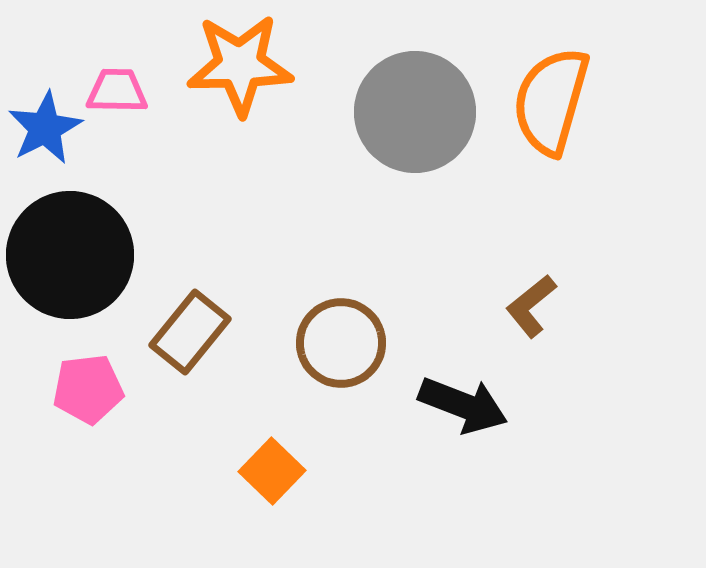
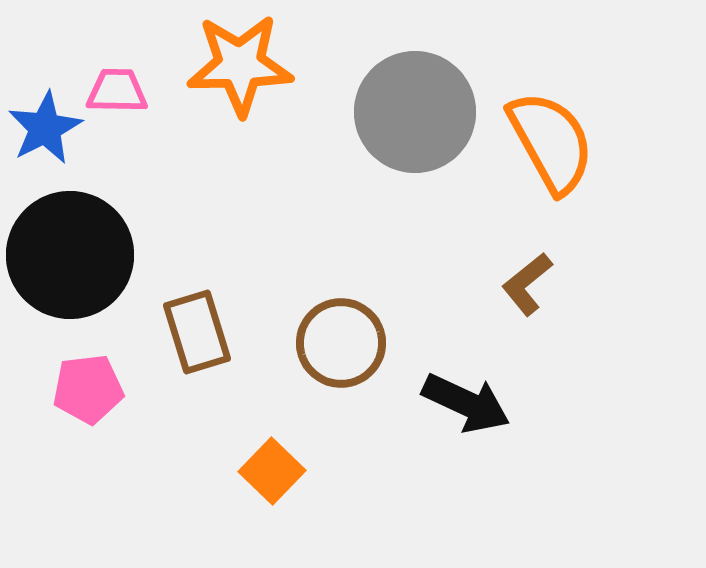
orange semicircle: moved 41 px down; rotated 135 degrees clockwise
brown L-shape: moved 4 px left, 22 px up
brown rectangle: moved 7 px right; rotated 56 degrees counterclockwise
black arrow: moved 3 px right, 2 px up; rotated 4 degrees clockwise
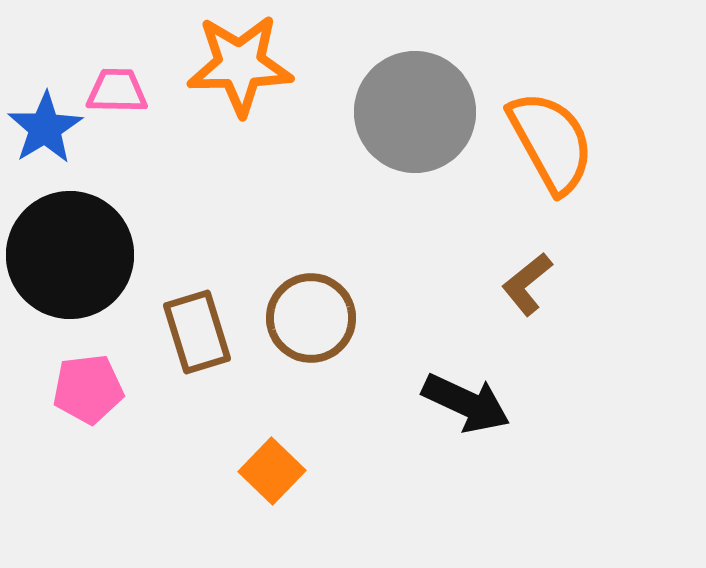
blue star: rotated 4 degrees counterclockwise
brown circle: moved 30 px left, 25 px up
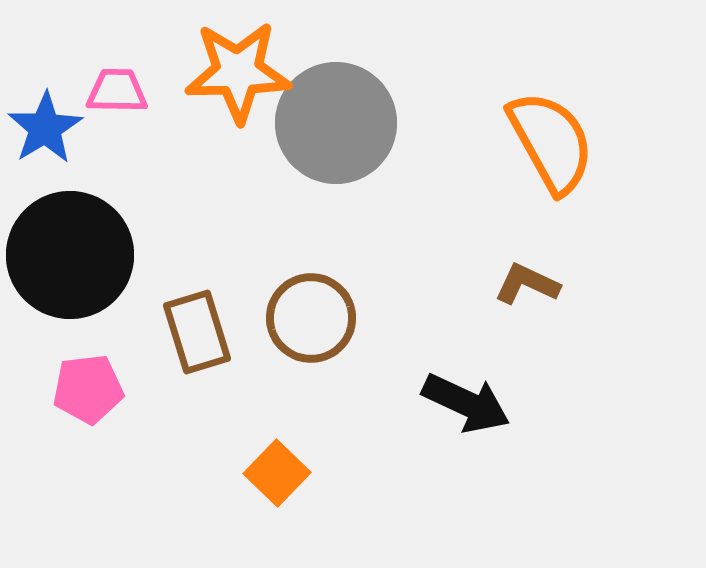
orange star: moved 2 px left, 7 px down
gray circle: moved 79 px left, 11 px down
brown L-shape: rotated 64 degrees clockwise
orange square: moved 5 px right, 2 px down
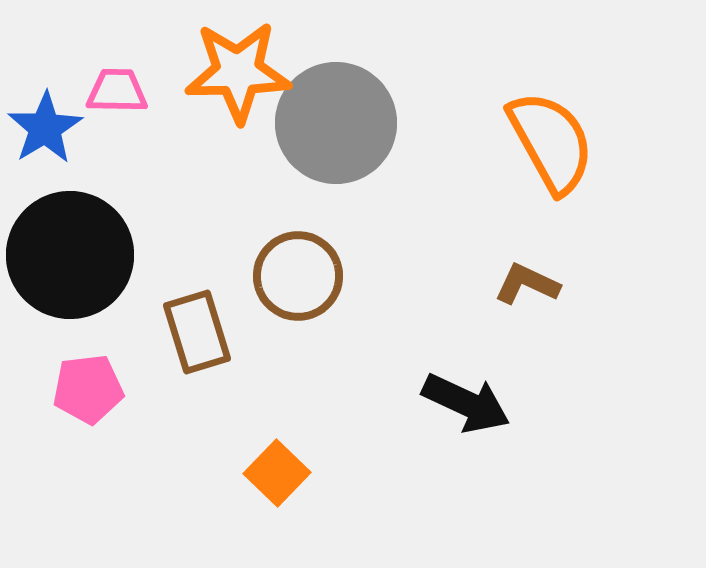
brown circle: moved 13 px left, 42 px up
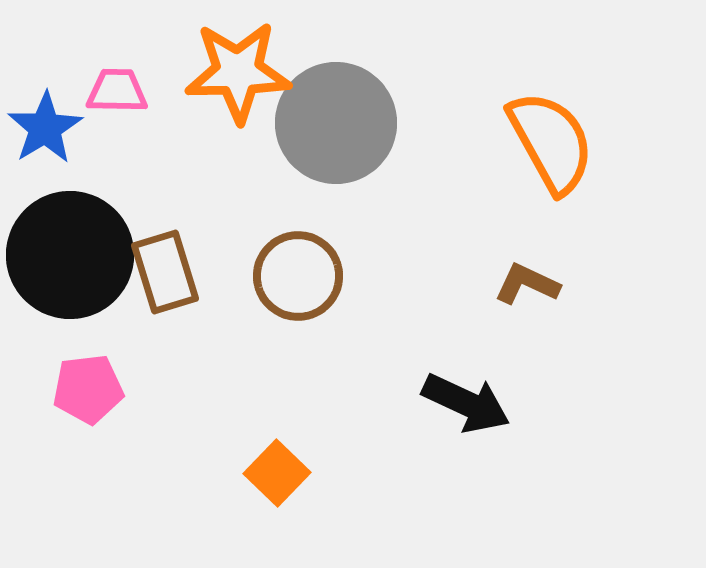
brown rectangle: moved 32 px left, 60 px up
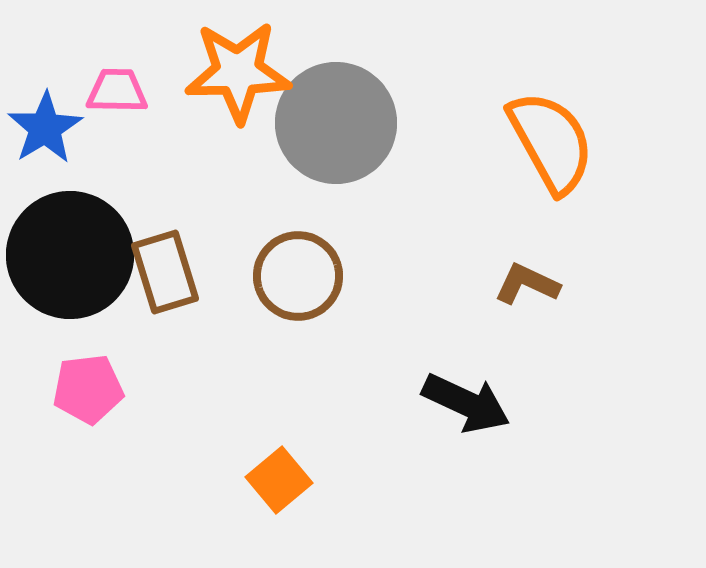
orange square: moved 2 px right, 7 px down; rotated 6 degrees clockwise
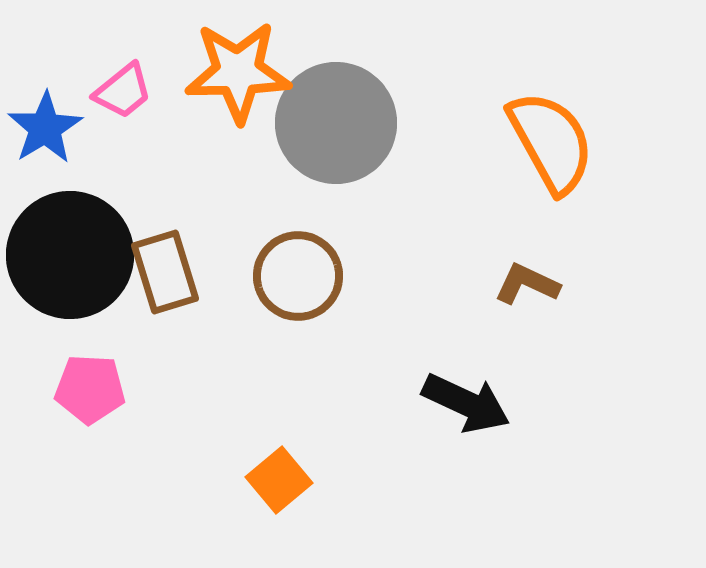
pink trapezoid: moved 6 px right; rotated 140 degrees clockwise
pink pentagon: moved 2 px right; rotated 10 degrees clockwise
